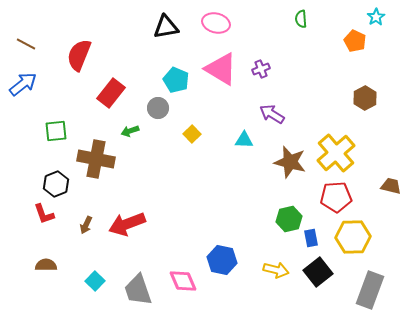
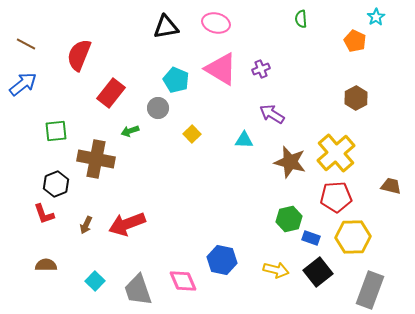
brown hexagon: moved 9 px left
blue rectangle: rotated 60 degrees counterclockwise
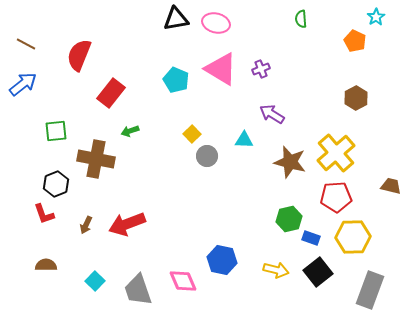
black triangle: moved 10 px right, 8 px up
gray circle: moved 49 px right, 48 px down
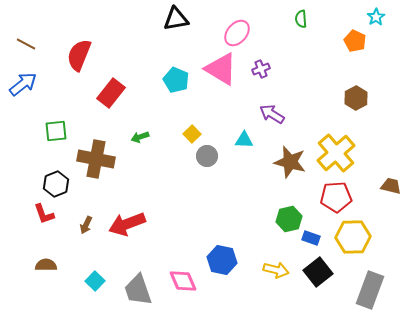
pink ellipse: moved 21 px right, 10 px down; rotated 64 degrees counterclockwise
green arrow: moved 10 px right, 6 px down
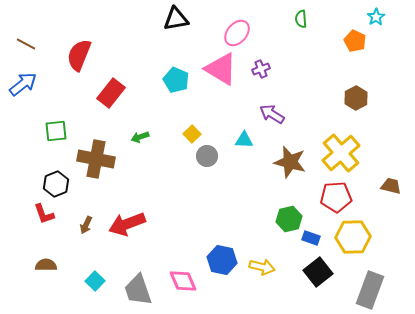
yellow cross: moved 5 px right
yellow arrow: moved 14 px left, 3 px up
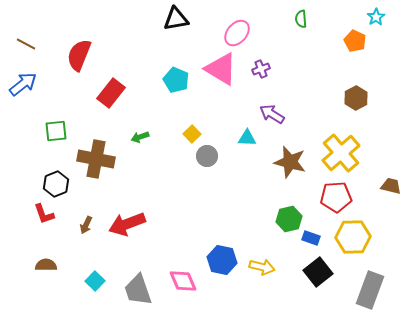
cyan triangle: moved 3 px right, 2 px up
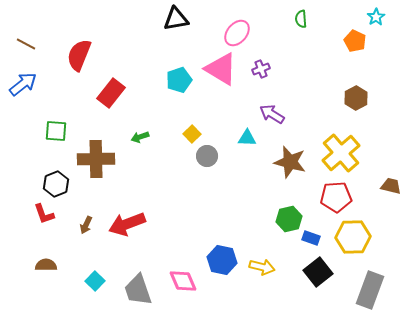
cyan pentagon: moved 3 px right; rotated 30 degrees clockwise
green square: rotated 10 degrees clockwise
brown cross: rotated 12 degrees counterclockwise
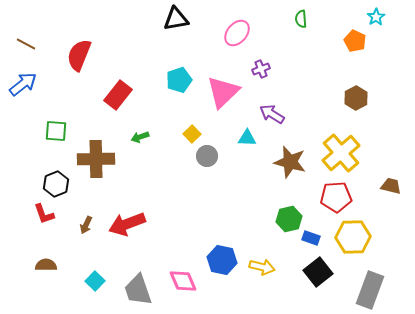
pink triangle: moved 2 px right, 23 px down; rotated 45 degrees clockwise
red rectangle: moved 7 px right, 2 px down
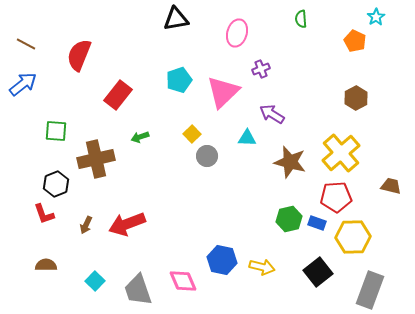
pink ellipse: rotated 24 degrees counterclockwise
brown cross: rotated 12 degrees counterclockwise
blue rectangle: moved 6 px right, 15 px up
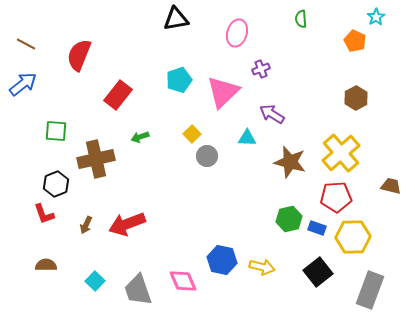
blue rectangle: moved 5 px down
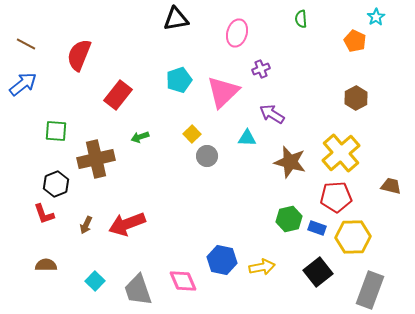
yellow arrow: rotated 25 degrees counterclockwise
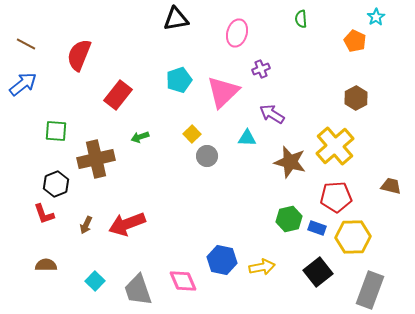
yellow cross: moved 6 px left, 7 px up
